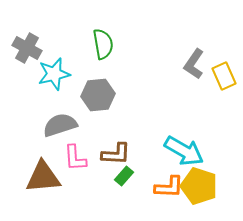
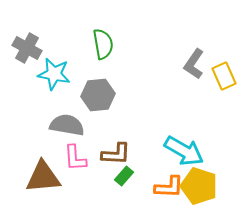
cyan star: rotated 24 degrees clockwise
gray semicircle: moved 7 px right; rotated 28 degrees clockwise
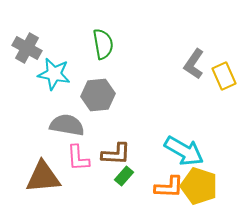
pink L-shape: moved 3 px right
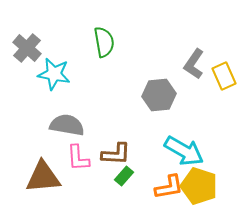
green semicircle: moved 1 px right, 2 px up
gray cross: rotated 12 degrees clockwise
gray hexagon: moved 61 px right
orange L-shape: rotated 12 degrees counterclockwise
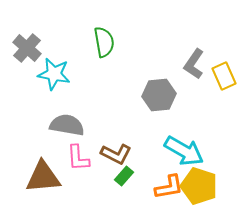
brown L-shape: rotated 24 degrees clockwise
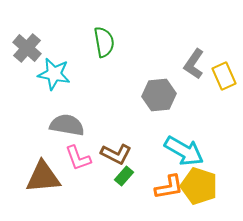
pink L-shape: rotated 16 degrees counterclockwise
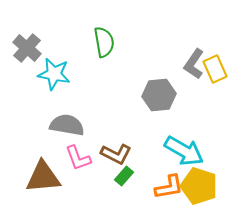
yellow rectangle: moved 9 px left, 7 px up
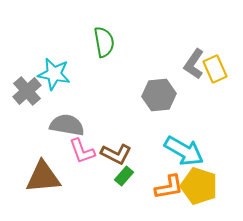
gray cross: moved 43 px down; rotated 8 degrees clockwise
pink L-shape: moved 4 px right, 7 px up
